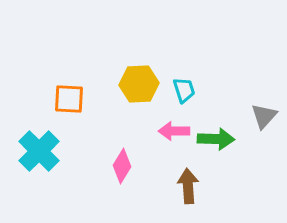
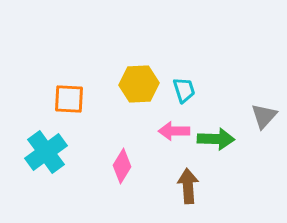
cyan cross: moved 7 px right, 1 px down; rotated 9 degrees clockwise
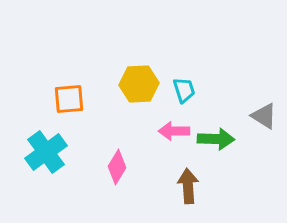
orange square: rotated 8 degrees counterclockwise
gray triangle: rotated 40 degrees counterclockwise
pink diamond: moved 5 px left, 1 px down
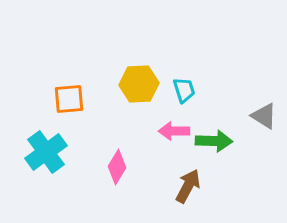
green arrow: moved 2 px left, 2 px down
brown arrow: rotated 32 degrees clockwise
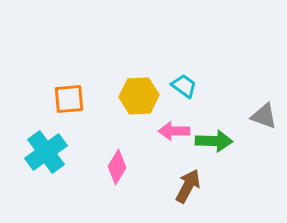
yellow hexagon: moved 12 px down
cyan trapezoid: moved 4 px up; rotated 36 degrees counterclockwise
gray triangle: rotated 12 degrees counterclockwise
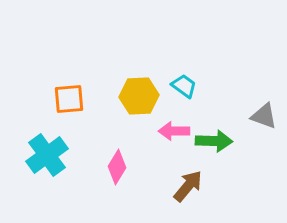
cyan cross: moved 1 px right, 3 px down
brown arrow: rotated 12 degrees clockwise
